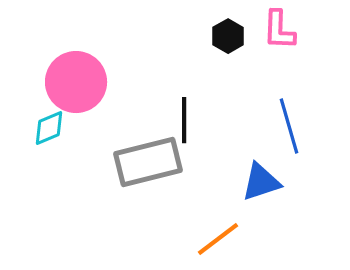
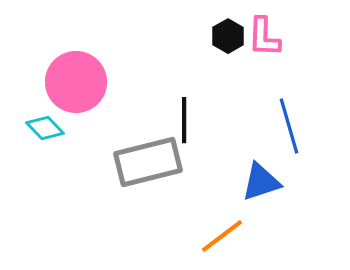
pink L-shape: moved 15 px left, 7 px down
cyan diamond: moved 4 px left; rotated 69 degrees clockwise
orange line: moved 4 px right, 3 px up
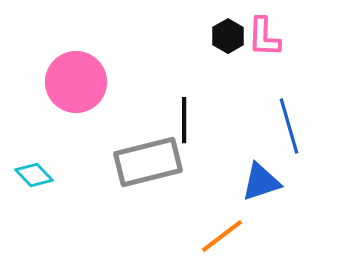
cyan diamond: moved 11 px left, 47 px down
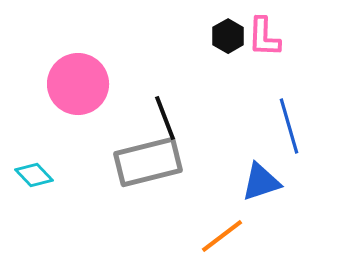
pink circle: moved 2 px right, 2 px down
black line: moved 19 px left, 2 px up; rotated 21 degrees counterclockwise
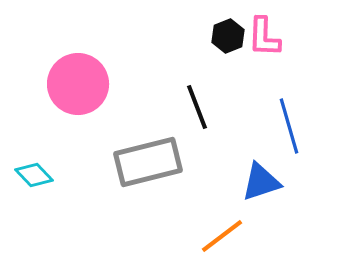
black hexagon: rotated 8 degrees clockwise
black line: moved 32 px right, 11 px up
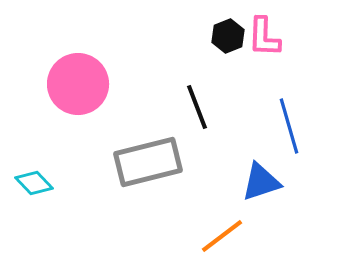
cyan diamond: moved 8 px down
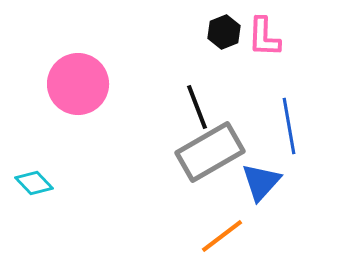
black hexagon: moved 4 px left, 4 px up
blue line: rotated 6 degrees clockwise
gray rectangle: moved 62 px right, 10 px up; rotated 16 degrees counterclockwise
blue triangle: rotated 30 degrees counterclockwise
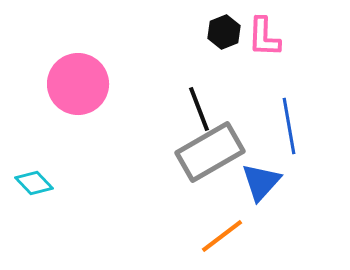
black line: moved 2 px right, 2 px down
